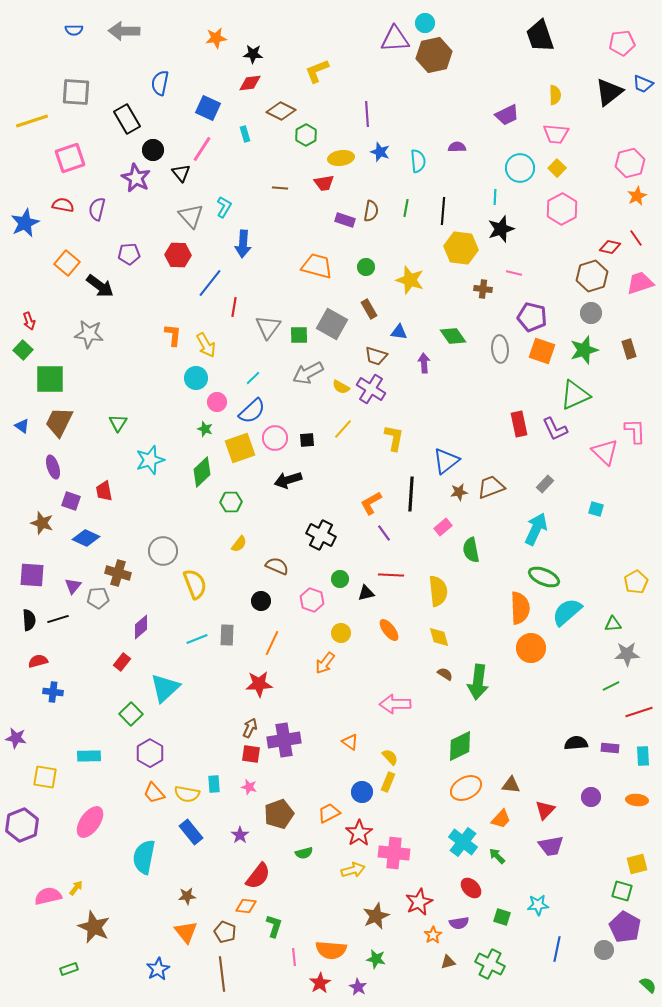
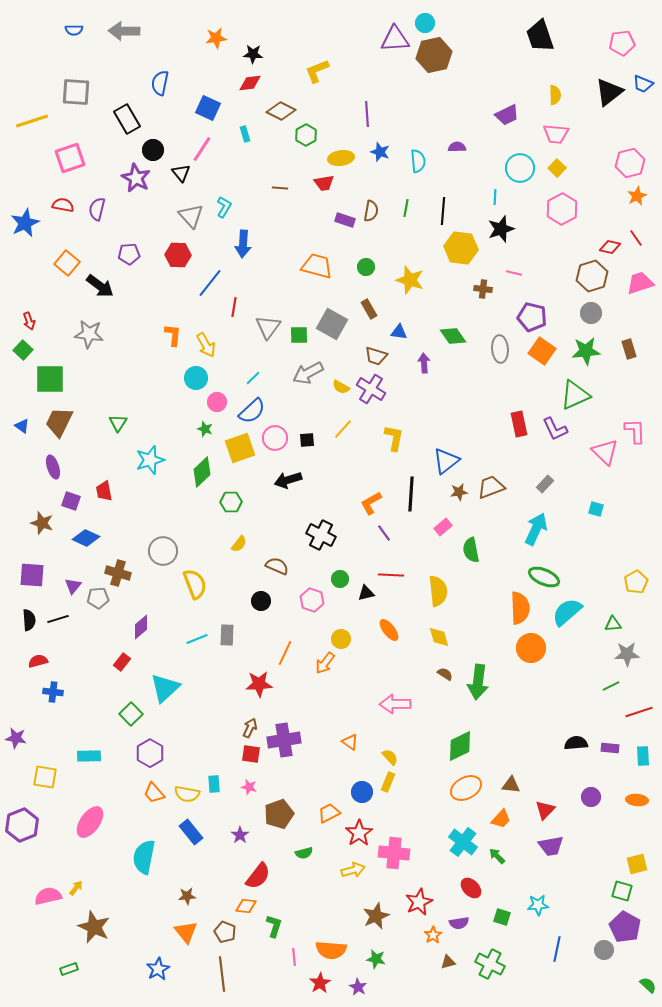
green star at (584, 350): moved 2 px right, 1 px down; rotated 12 degrees clockwise
orange square at (542, 351): rotated 16 degrees clockwise
yellow circle at (341, 633): moved 6 px down
orange line at (272, 643): moved 13 px right, 10 px down
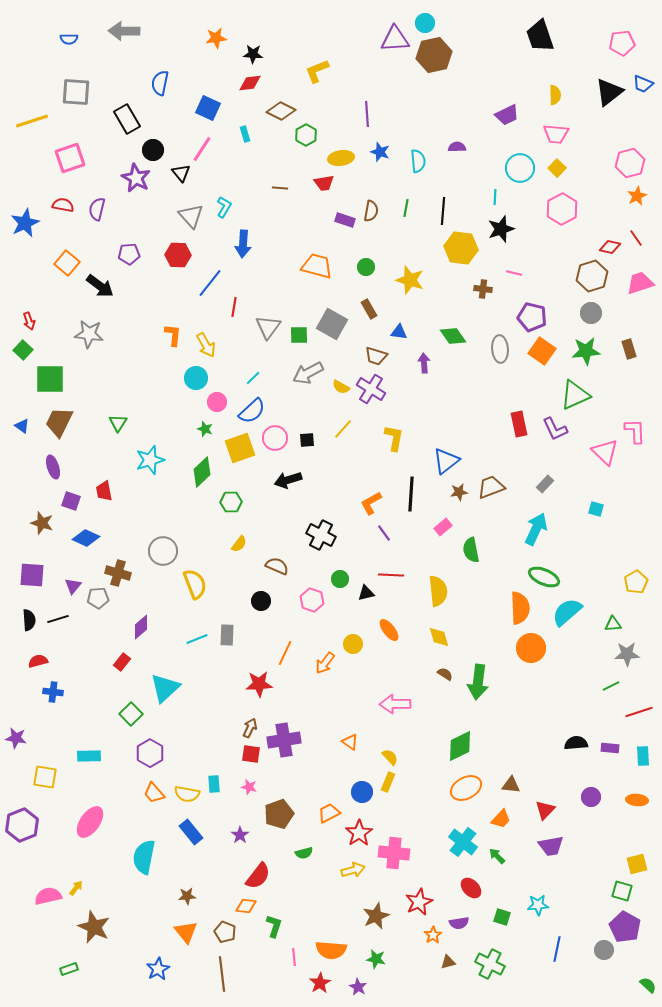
blue semicircle at (74, 30): moved 5 px left, 9 px down
yellow circle at (341, 639): moved 12 px right, 5 px down
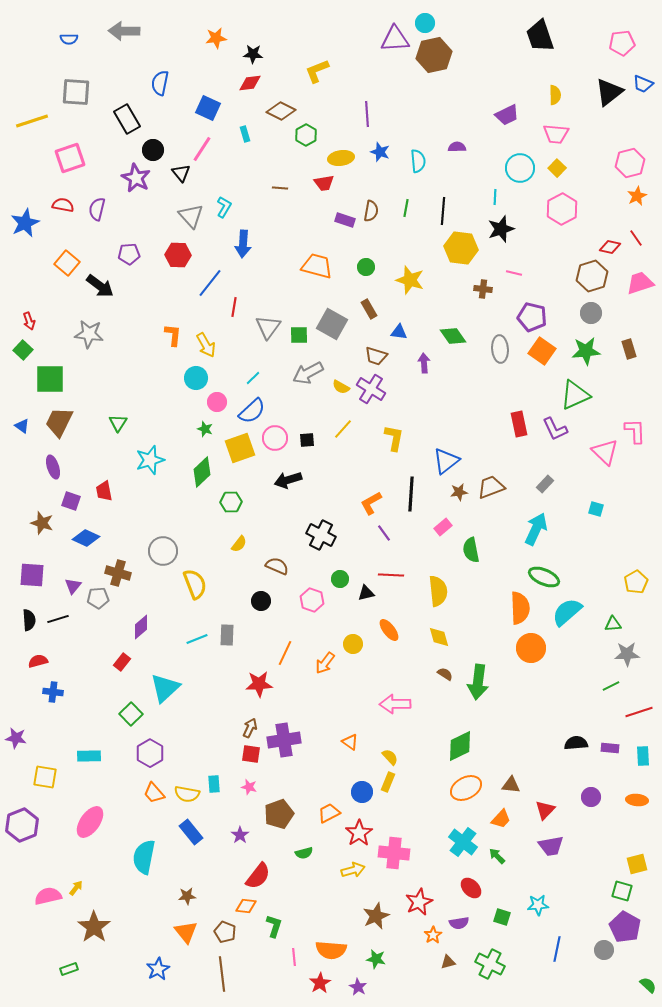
brown star at (94, 927): rotated 12 degrees clockwise
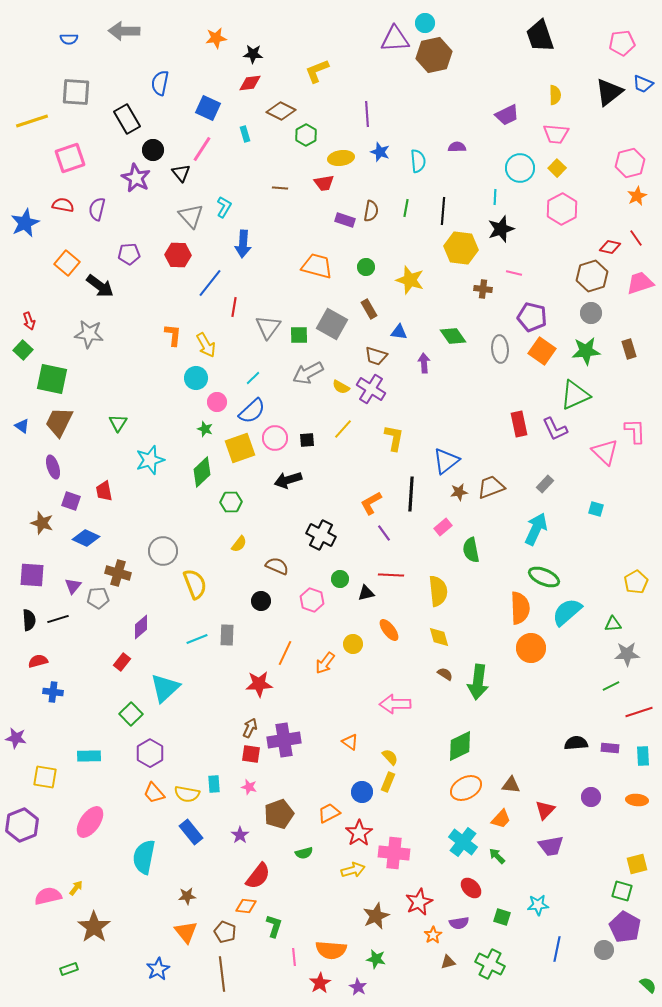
green square at (50, 379): moved 2 px right; rotated 12 degrees clockwise
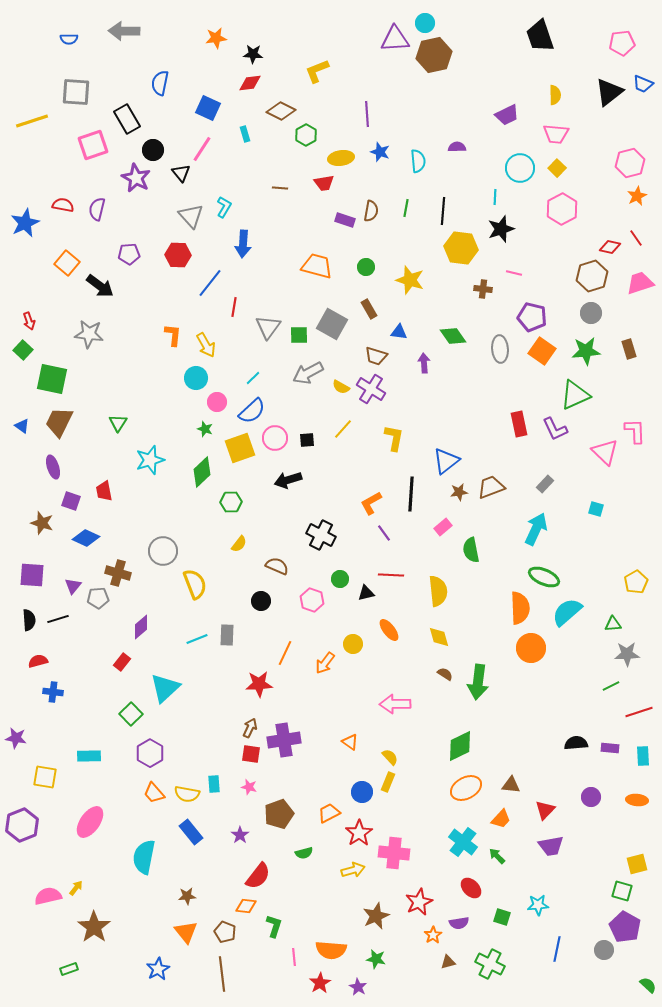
pink square at (70, 158): moved 23 px right, 13 px up
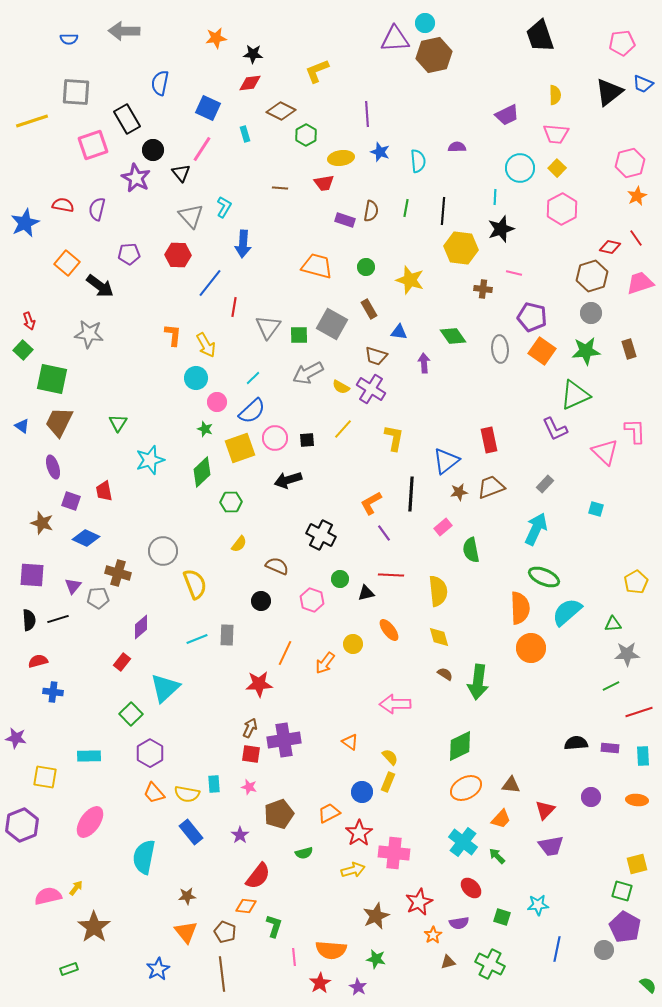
red rectangle at (519, 424): moved 30 px left, 16 px down
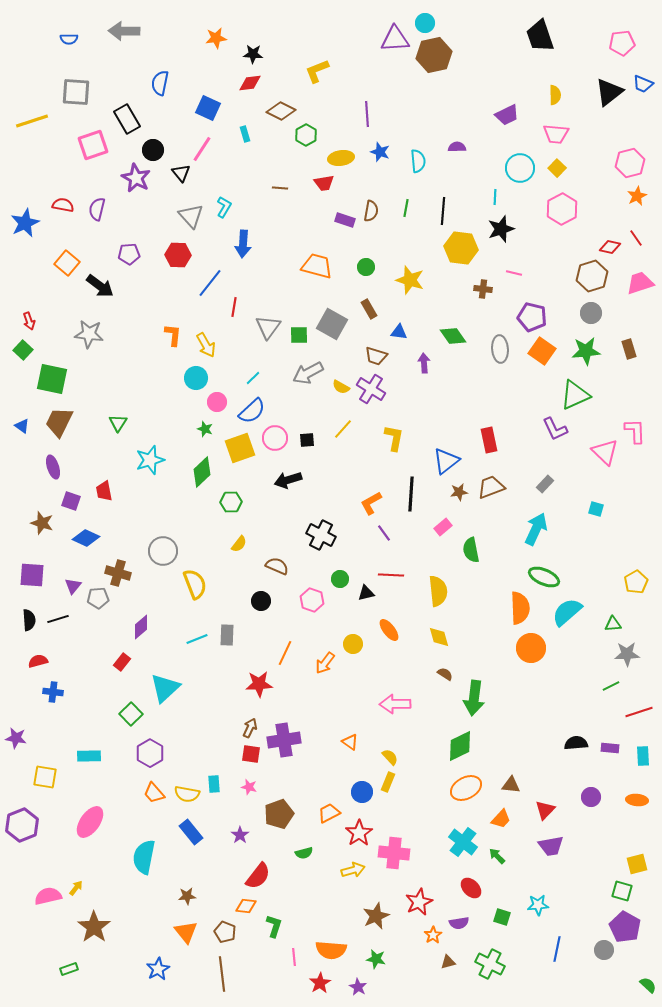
green arrow at (478, 682): moved 4 px left, 16 px down
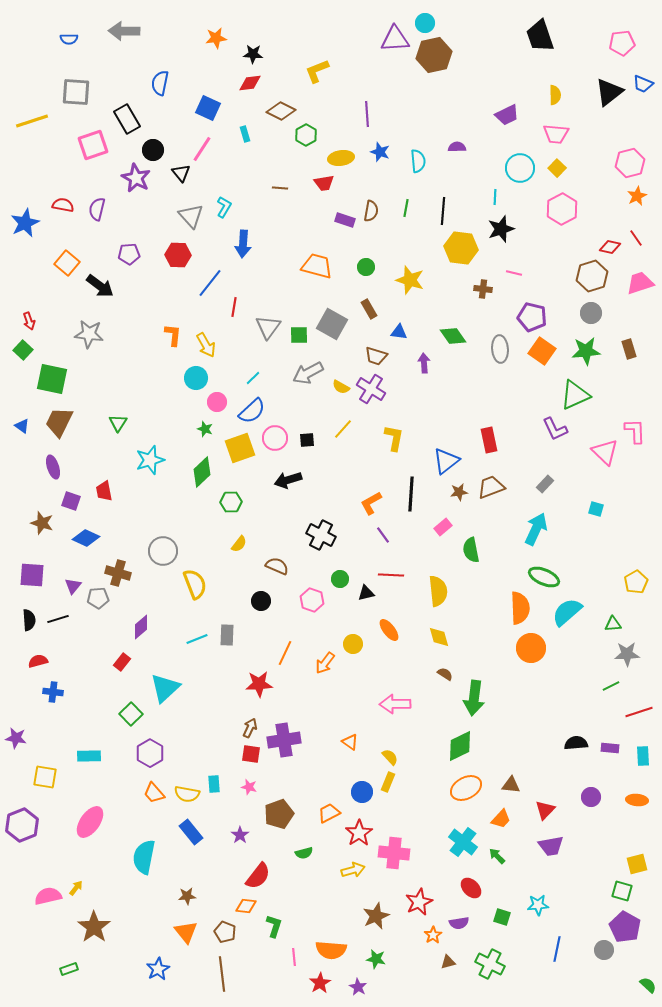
purple line at (384, 533): moved 1 px left, 2 px down
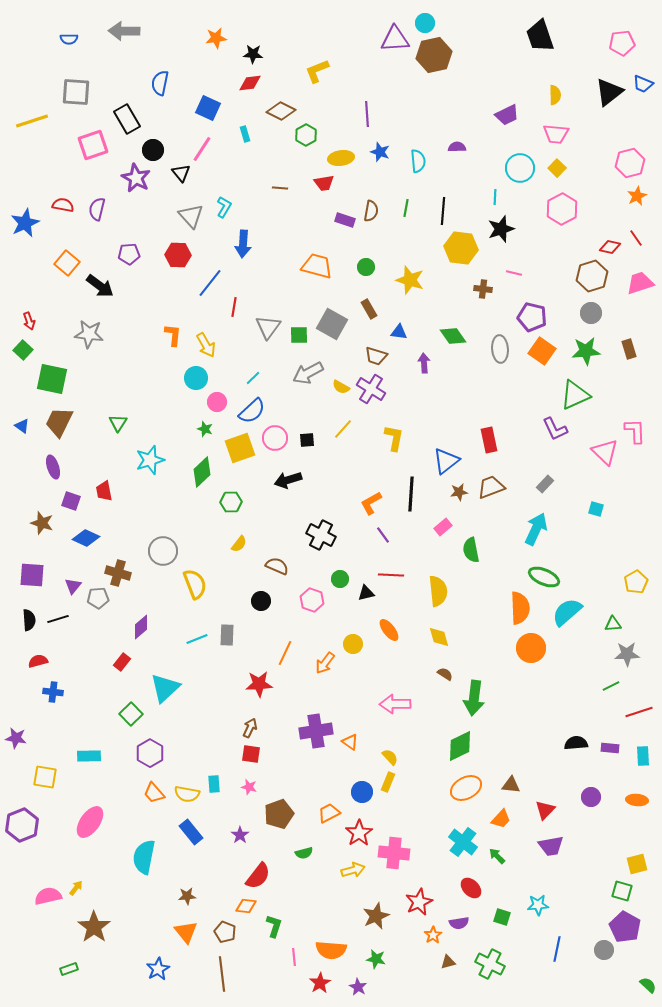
purple cross at (284, 740): moved 32 px right, 9 px up
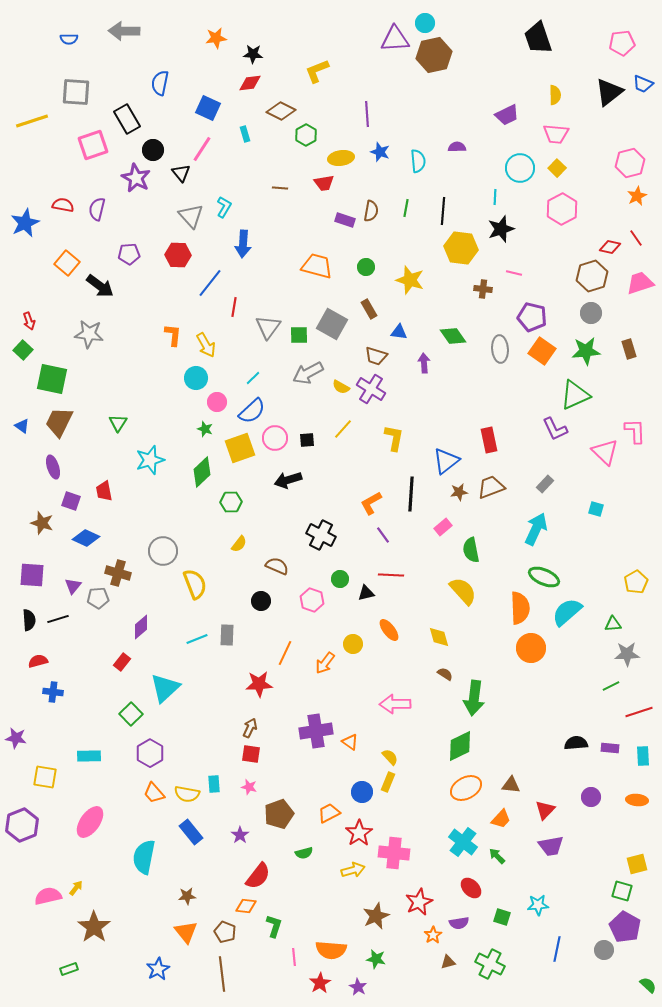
black trapezoid at (540, 36): moved 2 px left, 2 px down
yellow semicircle at (438, 591): moved 25 px right; rotated 36 degrees counterclockwise
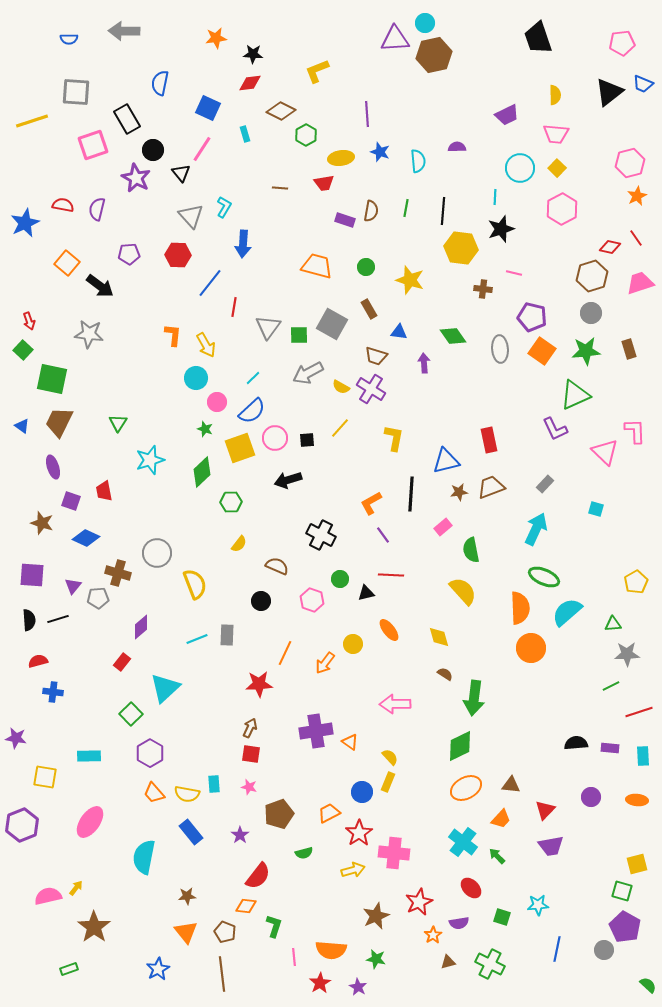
yellow line at (343, 429): moved 3 px left, 1 px up
blue triangle at (446, 461): rotated 24 degrees clockwise
gray circle at (163, 551): moved 6 px left, 2 px down
